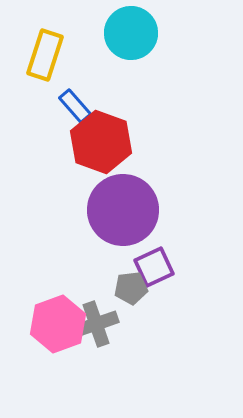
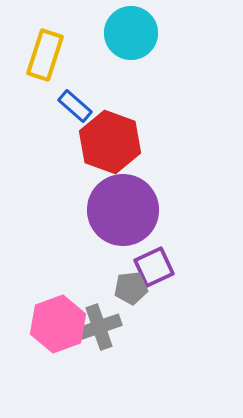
blue rectangle: rotated 8 degrees counterclockwise
red hexagon: moved 9 px right
gray cross: moved 3 px right, 3 px down
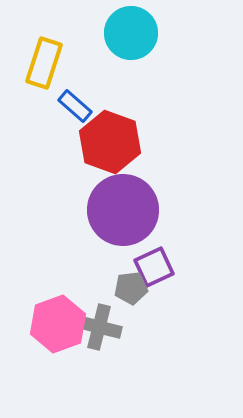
yellow rectangle: moved 1 px left, 8 px down
gray cross: rotated 33 degrees clockwise
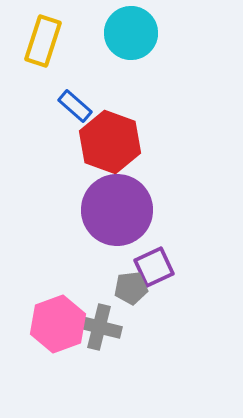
yellow rectangle: moved 1 px left, 22 px up
purple circle: moved 6 px left
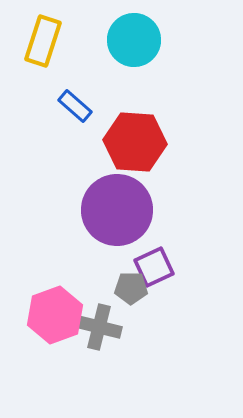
cyan circle: moved 3 px right, 7 px down
red hexagon: moved 25 px right; rotated 16 degrees counterclockwise
gray pentagon: rotated 8 degrees clockwise
pink hexagon: moved 3 px left, 9 px up
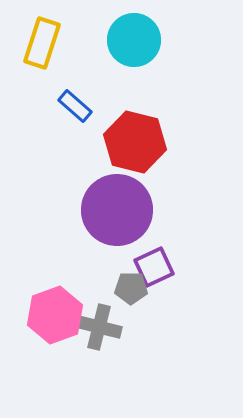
yellow rectangle: moved 1 px left, 2 px down
red hexagon: rotated 10 degrees clockwise
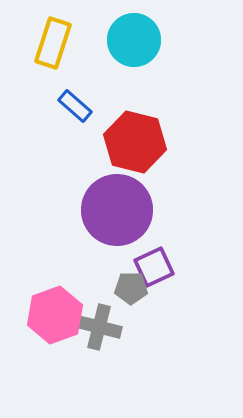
yellow rectangle: moved 11 px right
